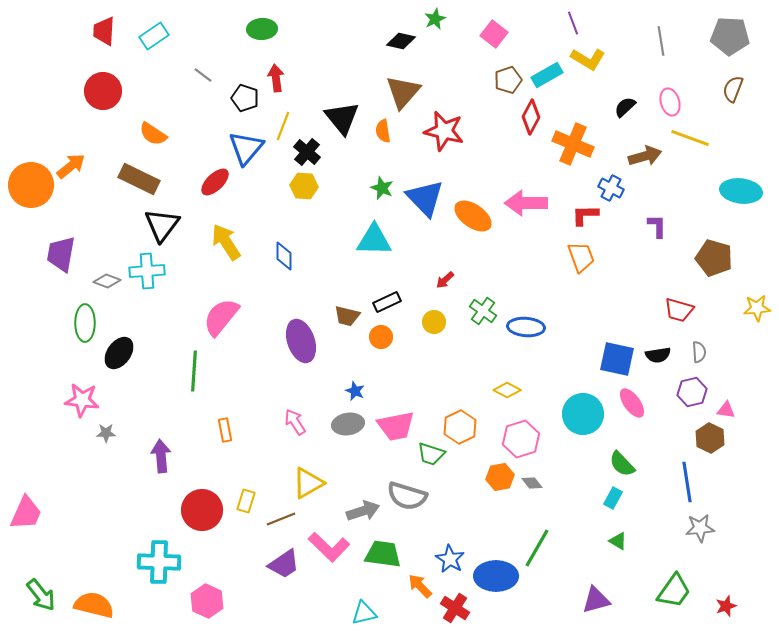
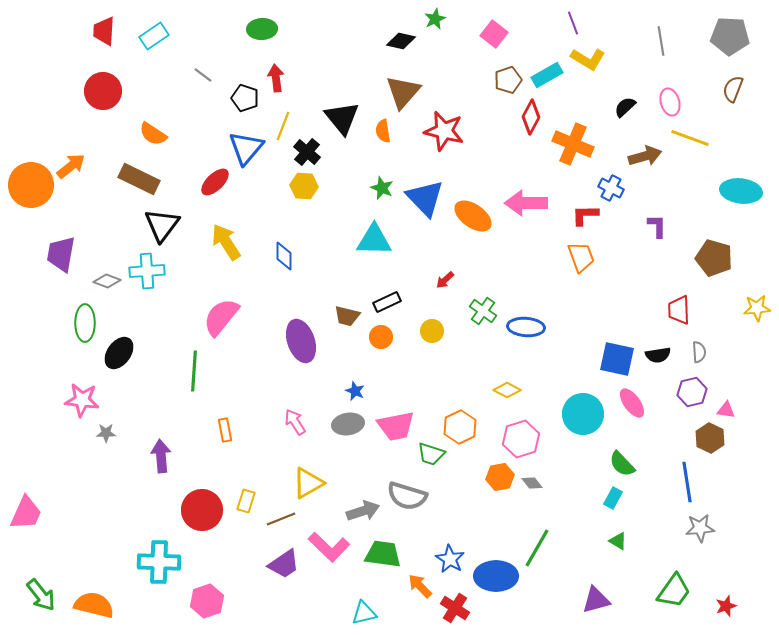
red trapezoid at (679, 310): rotated 72 degrees clockwise
yellow circle at (434, 322): moved 2 px left, 9 px down
pink hexagon at (207, 601): rotated 16 degrees clockwise
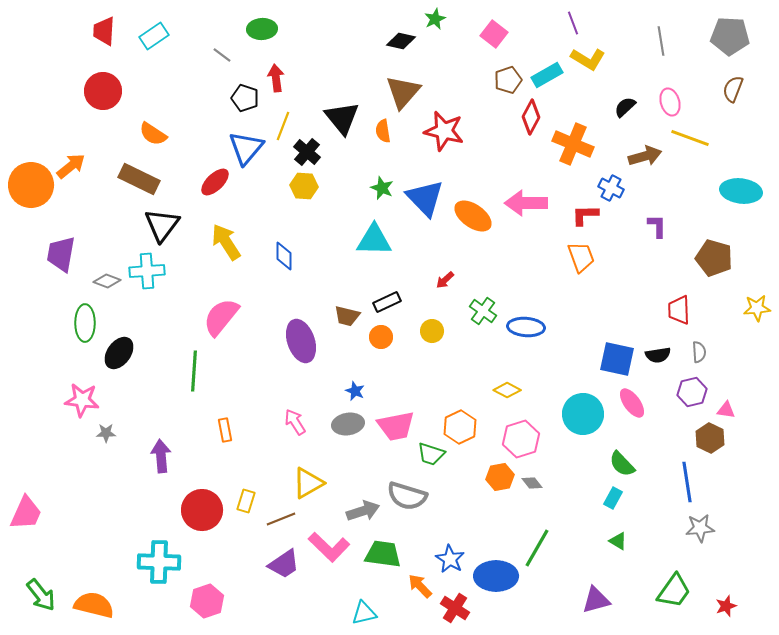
gray line at (203, 75): moved 19 px right, 20 px up
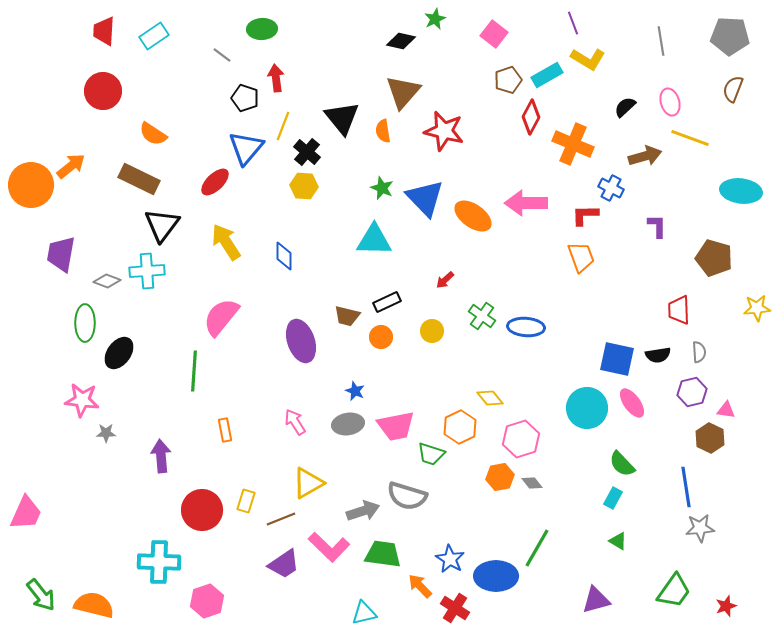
green cross at (483, 311): moved 1 px left, 5 px down
yellow diamond at (507, 390): moved 17 px left, 8 px down; rotated 24 degrees clockwise
cyan circle at (583, 414): moved 4 px right, 6 px up
blue line at (687, 482): moved 1 px left, 5 px down
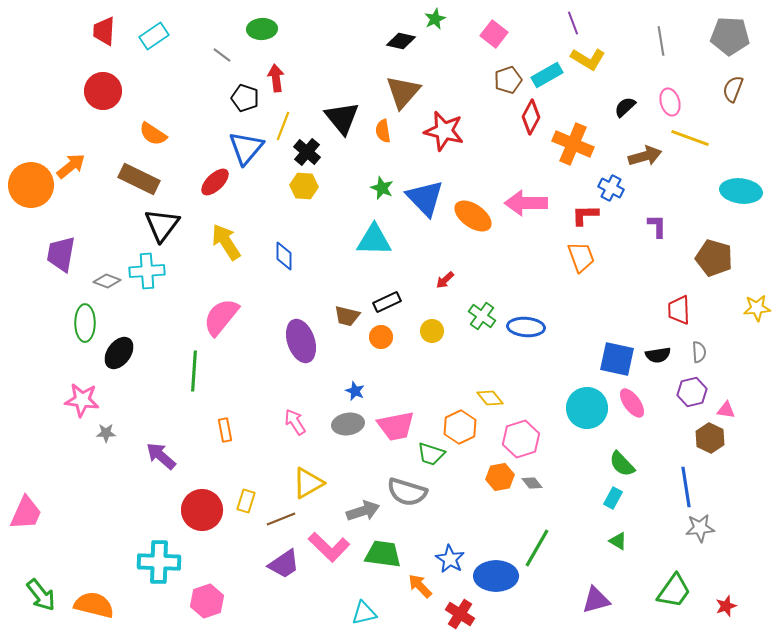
purple arrow at (161, 456): rotated 44 degrees counterclockwise
gray semicircle at (407, 496): moved 4 px up
red cross at (455, 608): moved 5 px right, 6 px down
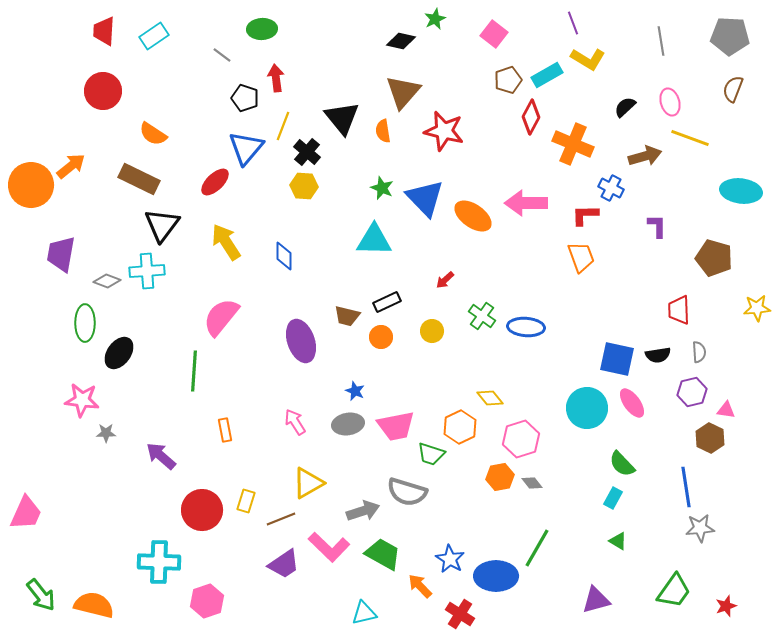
green trapezoid at (383, 554): rotated 21 degrees clockwise
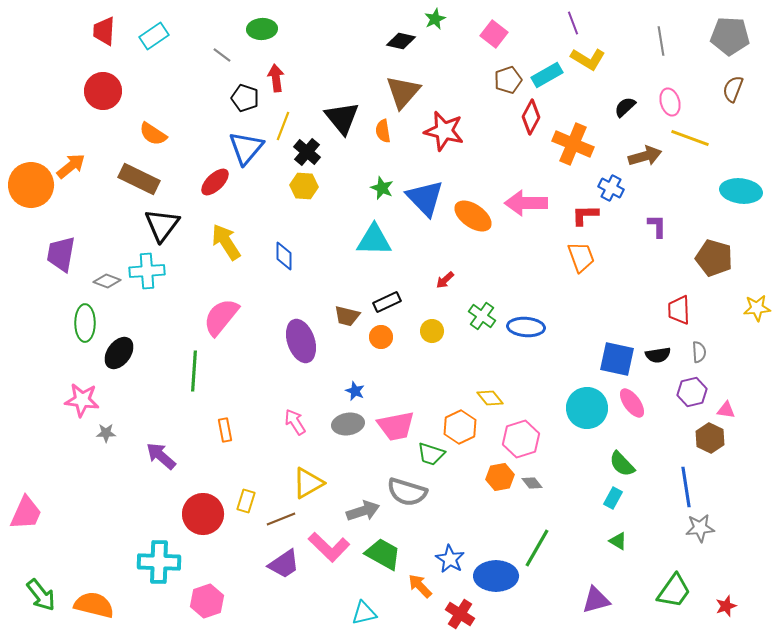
red circle at (202, 510): moved 1 px right, 4 px down
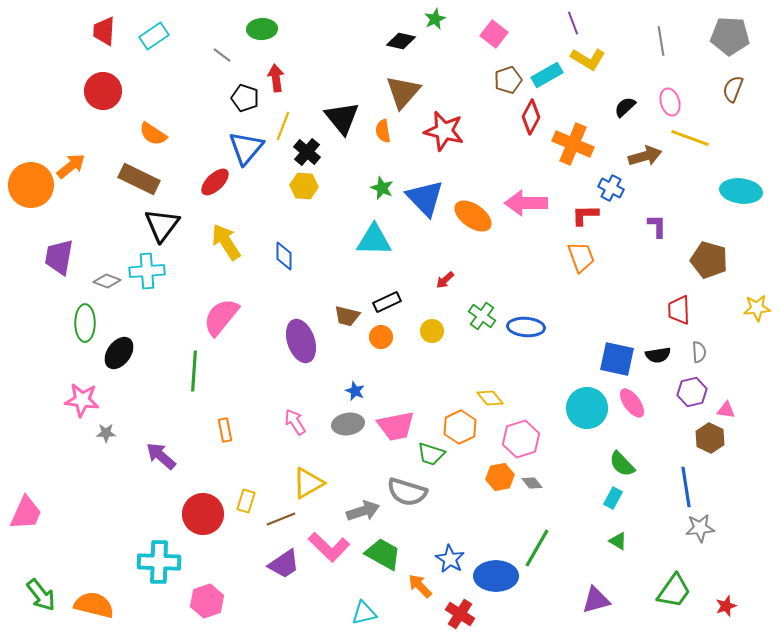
purple trapezoid at (61, 254): moved 2 px left, 3 px down
brown pentagon at (714, 258): moved 5 px left, 2 px down
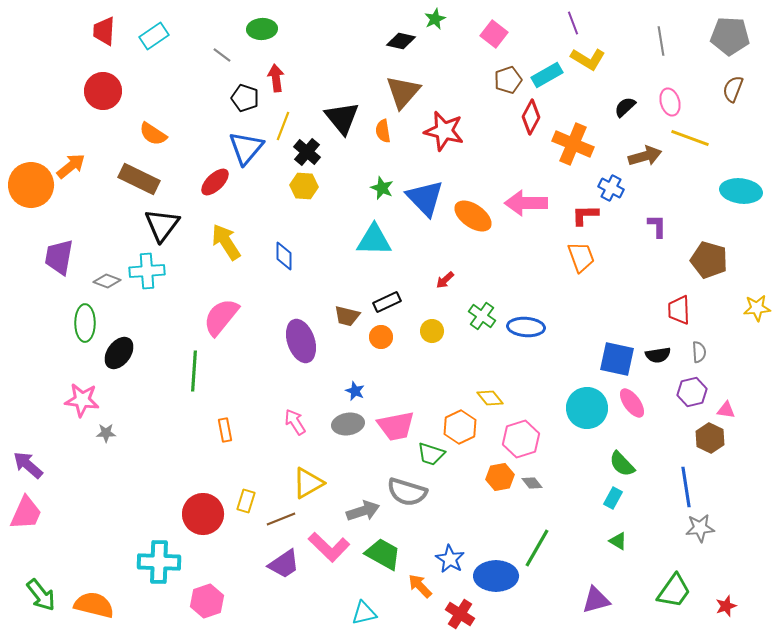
purple arrow at (161, 456): moved 133 px left, 9 px down
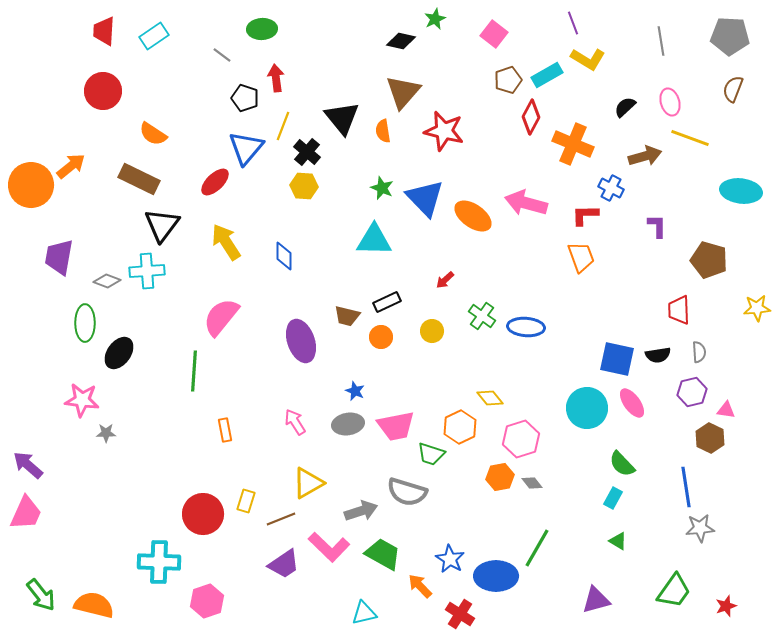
pink arrow at (526, 203): rotated 15 degrees clockwise
gray arrow at (363, 511): moved 2 px left
